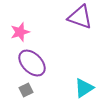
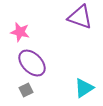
pink star: rotated 30 degrees clockwise
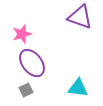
pink star: moved 2 px right, 2 px down; rotated 30 degrees counterclockwise
purple ellipse: rotated 8 degrees clockwise
cyan triangle: moved 6 px left; rotated 40 degrees clockwise
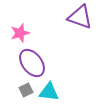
pink star: moved 2 px left, 1 px up
cyan triangle: moved 29 px left, 4 px down
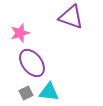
purple triangle: moved 9 px left
gray square: moved 3 px down
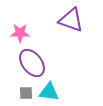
purple triangle: moved 3 px down
pink star: rotated 18 degrees clockwise
gray square: rotated 24 degrees clockwise
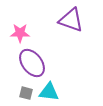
gray square: rotated 16 degrees clockwise
